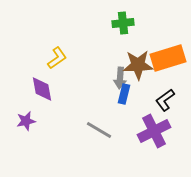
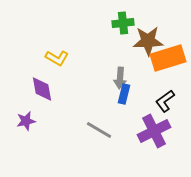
yellow L-shape: rotated 65 degrees clockwise
brown star: moved 10 px right, 24 px up
black L-shape: moved 1 px down
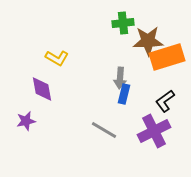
orange rectangle: moved 1 px left, 1 px up
gray line: moved 5 px right
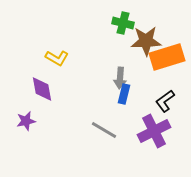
green cross: rotated 20 degrees clockwise
brown star: moved 2 px left
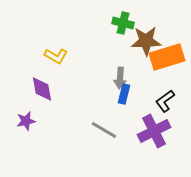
yellow L-shape: moved 1 px left, 2 px up
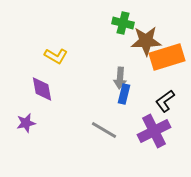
purple star: moved 2 px down
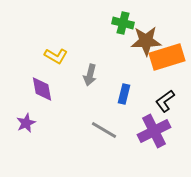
gray arrow: moved 30 px left, 3 px up; rotated 10 degrees clockwise
purple star: rotated 12 degrees counterclockwise
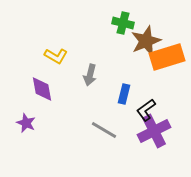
brown star: rotated 20 degrees counterclockwise
black L-shape: moved 19 px left, 9 px down
purple star: rotated 24 degrees counterclockwise
